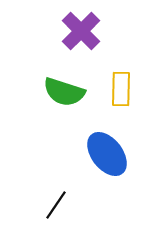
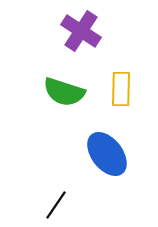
purple cross: rotated 12 degrees counterclockwise
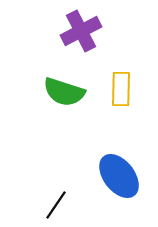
purple cross: rotated 30 degrees clockwise
blue ellipse: moved 12 px right, 22 px down
